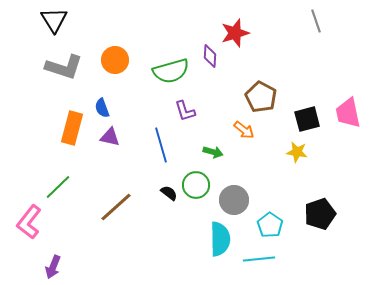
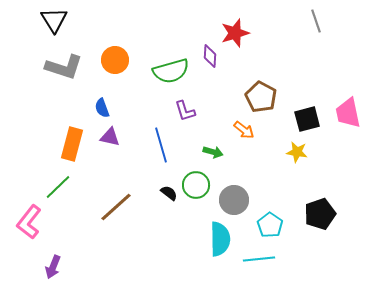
orange rectangle: moved 16 px down
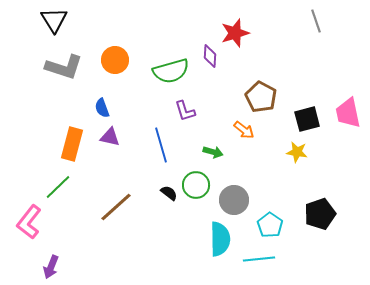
purple arrow: moved 2 px left
